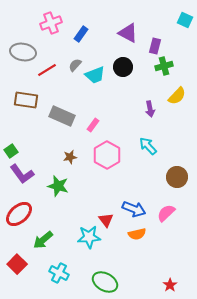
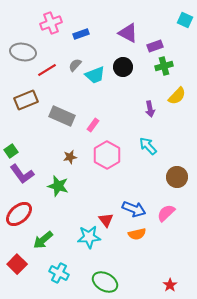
blue rectangle: rotated 35 degrees clockwise
purple rectangle: rotated 56 degrees clockwise
brown rectangle: rotated 30 degrees counterclockwise
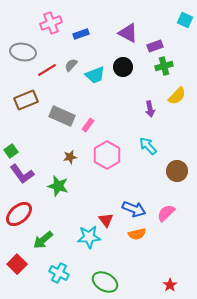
gray semicircle: moved 4 px left
pink rectangle: moved 5 px left
brown circle: moved 6 px up
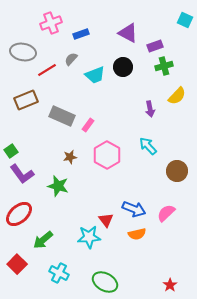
gray semicircle: moved 6 px up
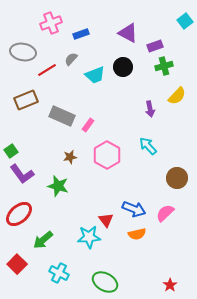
cyan square: moved 1 px down; rotated 28 degrees clockwise
brown circle: moved 7 px down
pink semicircle: moved 1 px left
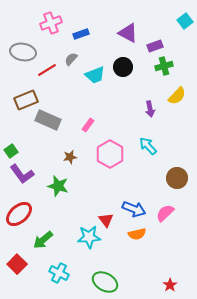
gray rectangle: moved 14 px left, 4 px down
pink hexagon: moved 3 px right, 1 px up
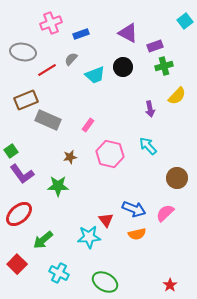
pink hexagon: rotated 16 degrees counterclockwise
green star: rotated 15 degrees counterclockwise
